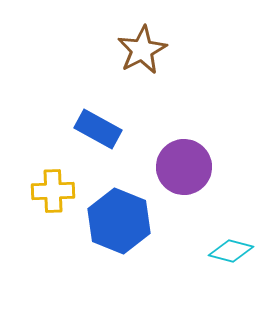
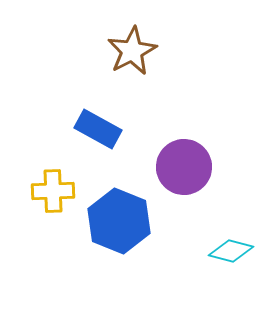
brown star: moved 10 px left, 1 px down
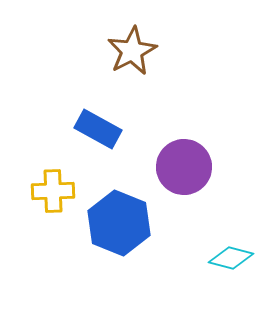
blue hexagon: moved 2 px down
cyan diamond: moved 7 px down
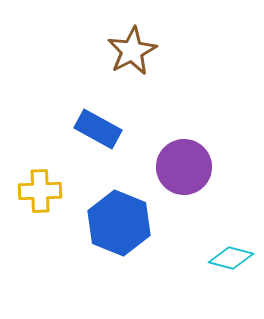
yellow cross: moved 13 px left
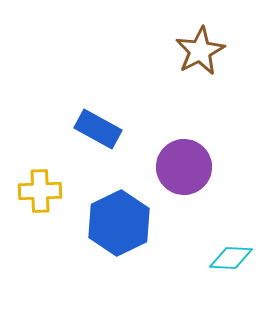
brown star: moved 68 px right
blue hexagon: rotated 12 degrees clockwise
cyan diamond: rotated 12 degrees counterclockwise
